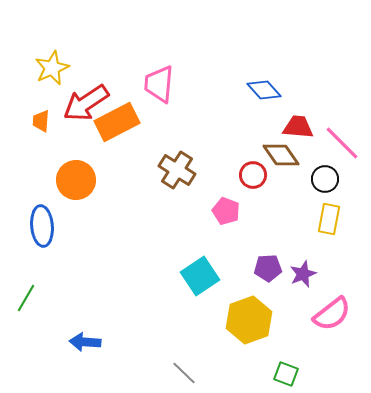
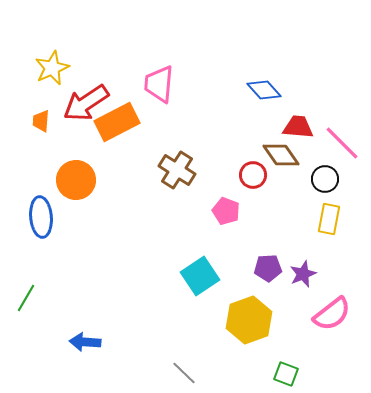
blue ellipse: moved 1 px left, 9 px up
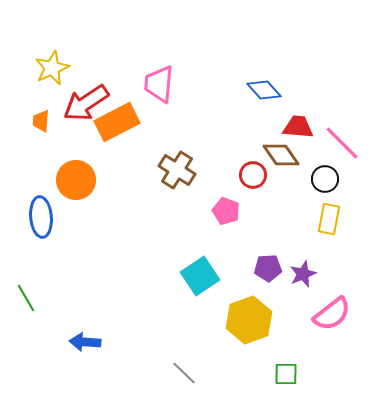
green line: rotated 60 degrees counterclockwise
green square: rotated 20 degrees counterclockwise
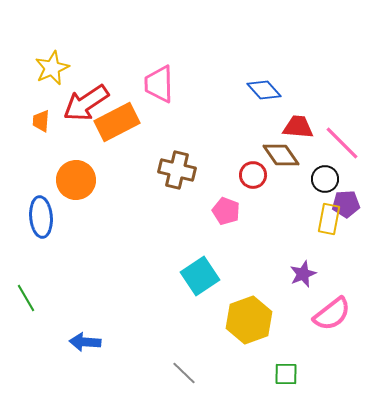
pink trapezoid: rotated 6 degrees counterclockwise
brown cross: rotated 18 degrees counterclockwise
purple pentagon: moved 78 px right, 64 px up
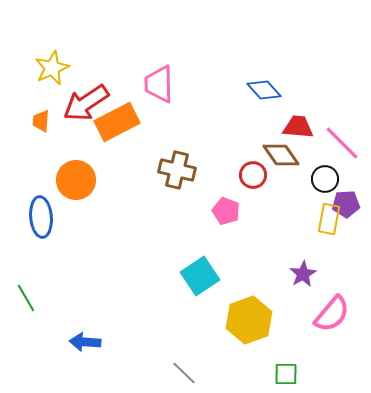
purple star: rotated 8 degrees counterclockwise
pink semicircle: rotated 12 degrees counterclockwise
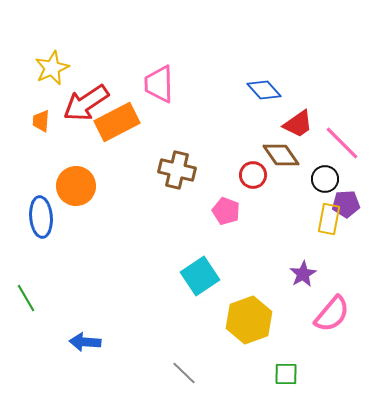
red trapezoid: moved 3 px up; rotated 140 degrees clockwise
orange circle: moved 6 px down
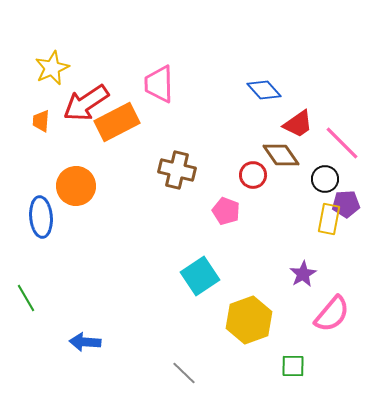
green square: moved 7 px right, 8 px up
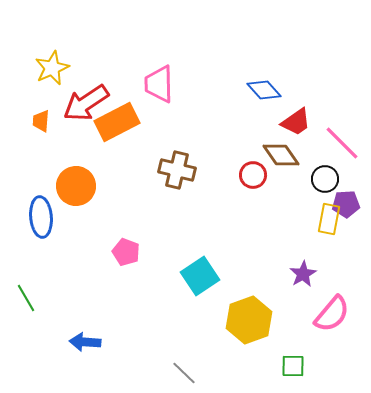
red trapezoid: moved 2 px left, 2 px up
pink pentagon: moved 100 px left, 41 px down
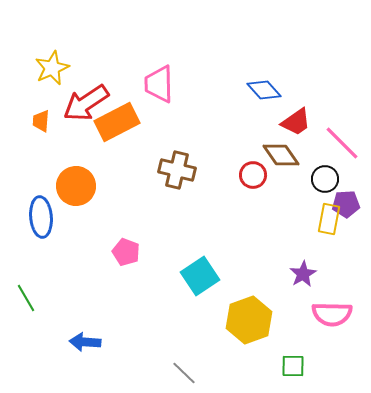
pink semicircle: rotated 51 degrees clockwise
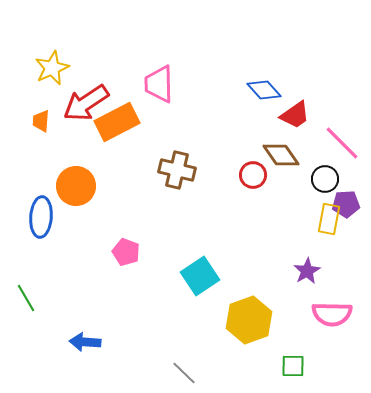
red trapezoid: moved 1 px left, 7 px up
blue ellipse: rotated 9 degrees clockwise
purple star: moved 4 px right, 3 px up
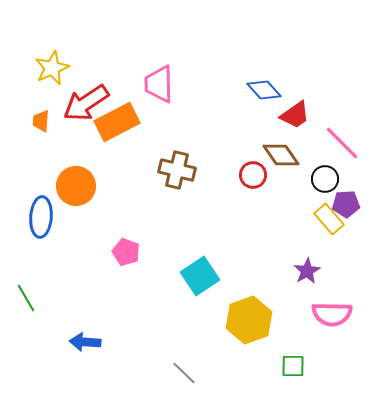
yellow rectangle: rotated 52 degrees counterclockwise
